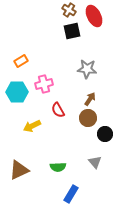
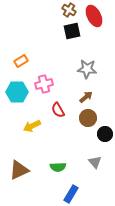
brown arrow: moved 4 px left, 2 px up; rotated 16 degrees clockwise
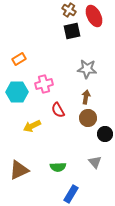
orange rectangle: moved 2 px left, 2 px up
brown arrow: rotated 40 degrees counterclockwise
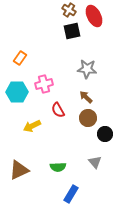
orange rectangle: moved 1 px right, 1 px up; rotated 24 degrees counterclockwise
brown arrow: rotated 56 degrees counterclockwise
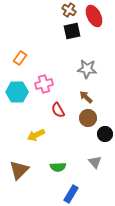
yellow arrow: moved 4 px right, 9 px down
brown triangle: rotated 20 degrees counterclockwise
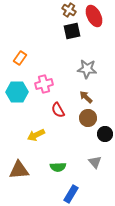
brown triangle: rotated 40 degrees clockwise
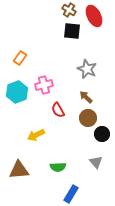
black square: rotated 18 degrees clockwise
gray star: rotated 18 degrees clockwise
pink cross: moved 1 px down
cyan hexagon: rotated 20 degrees counterclockwise
black circle: moved 3 px left
gray triangle: moved 1 px right
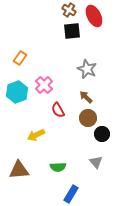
black square: rotated 12 degrees counterclockwise
pink cross: rotated 30 degrees counterclockwise
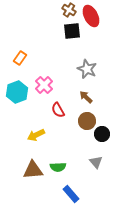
red ellipse: moved 3 px left
brown circle: moved 1 px left, 3 px down
brown triangle: moved 14 px right
blue rectangle: rotated 72 degrees counterclockwise
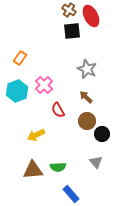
cyan hexagon: moved 1 px up
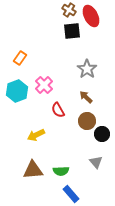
gray star: rotated 12 degrees clockwise
green semicircle: moved 3 px right, 4 px down
